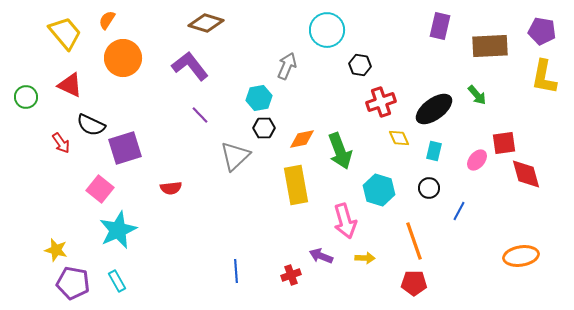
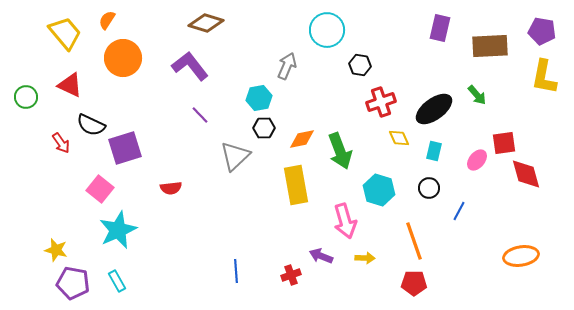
purple rectangle at (440, 26): moved 2 px down
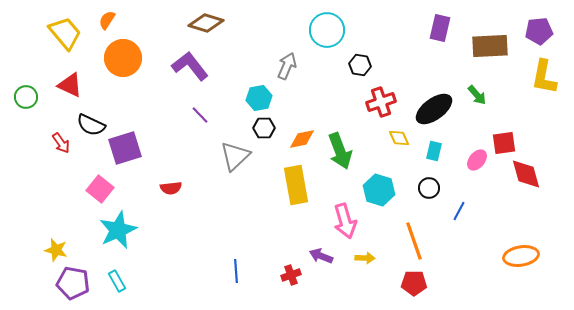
purple pentagon at (542, 31): moved 3 px left; rotated 16 degrees counterclockwise
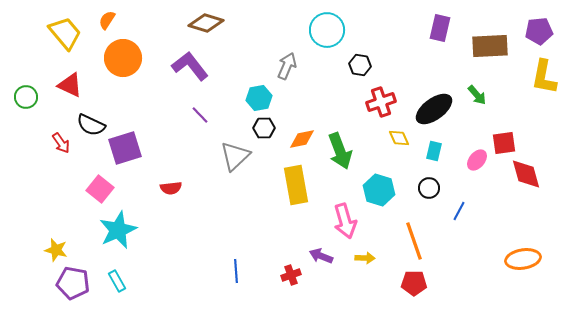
orange ellipse at (521, 256): moved 2 px right, 3 px down
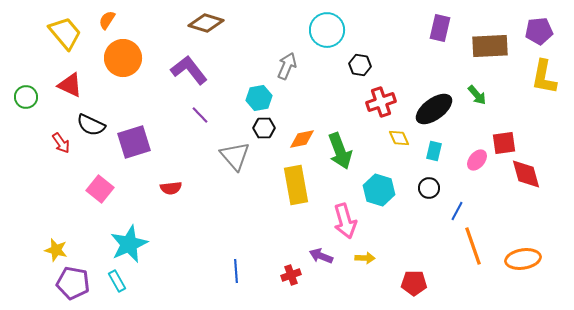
purple L-shape at (190, 66): moved 1 px left, 4 px down
purple square at (125, 148): moved 9 px right, 6 px up
gray triangle at (235, 156): rotated 28 degrees counterclockwise
blue line at (459, 211): moved 2 px left
cyan star at (118, 230): moved 11 px right, 14 px down
orange line at (414, 241): moved 59 px right, 5 px down
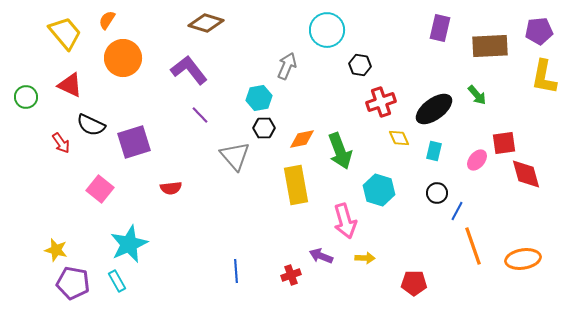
black circle at (429, 188): moved 8 px right, 5 px down
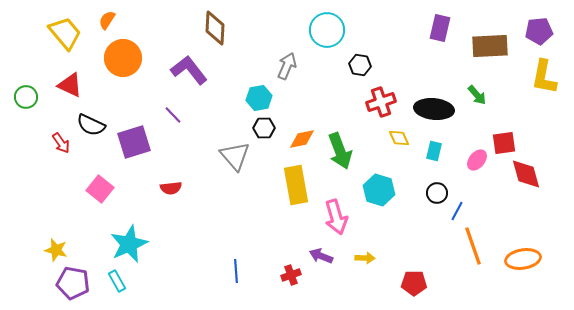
brown diamond at (206, 23): moved 9 px right, 5 px down; rotated 76 degrees clockwise
black ellipse at (434, 109): rotated 42 degrees clockwise
purple line at (200, 115): moved 27 px left
pink arrow at (345, 221): moved 9 px left, 4 px up
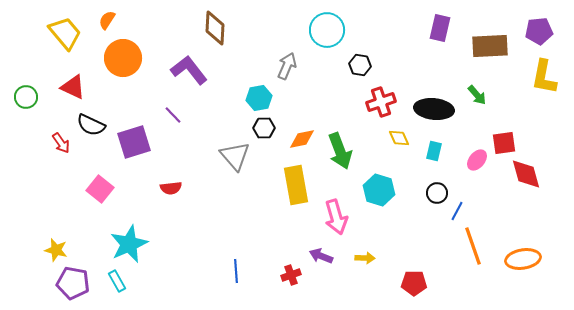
red triangle at (70, 85): moved 3 px right, 2 px down
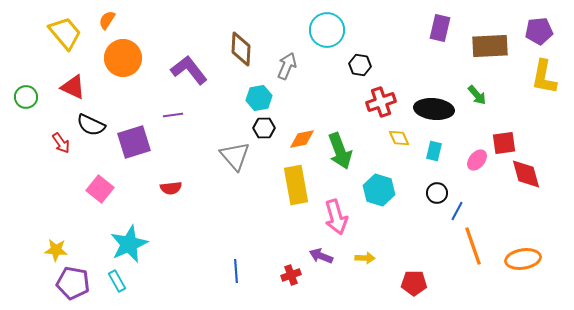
brown diamond at (215, 28): moved 26 px right, 21 px down
purple line at (173, 115): rotated 54 degrees counterclockwise
yellow star at (56, 250): rotated 10 degrees counterclockwise
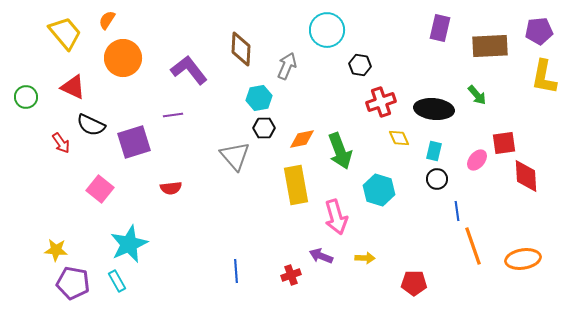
red diamond at (526, 174): moved 2 px down; rotated 12 degrees clockwise
black circle at (437, 193): moved 14 px up
blue line at (457, 211): rotated 36 degrees counterclockwise
